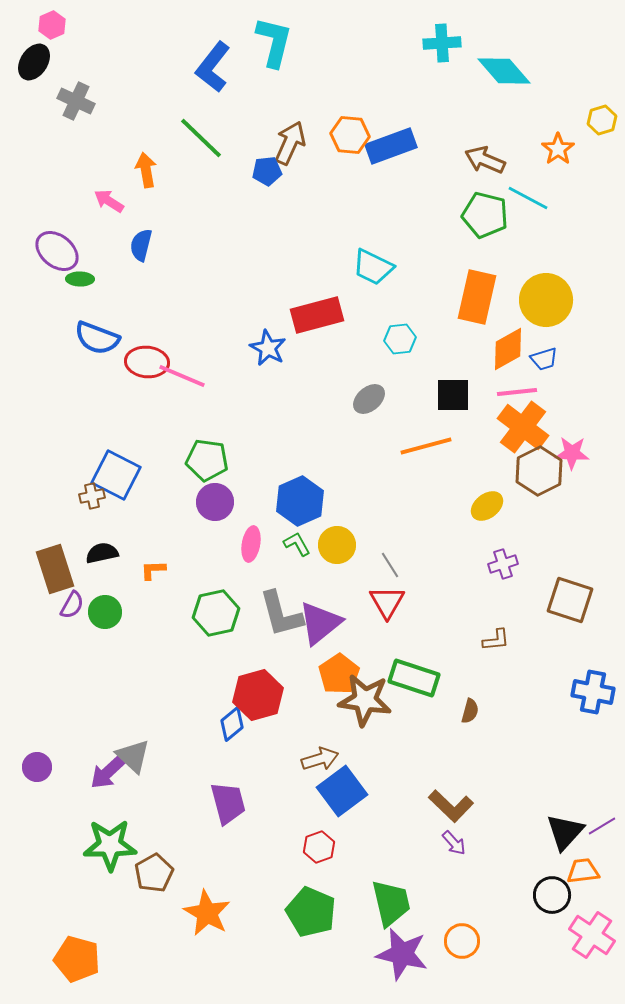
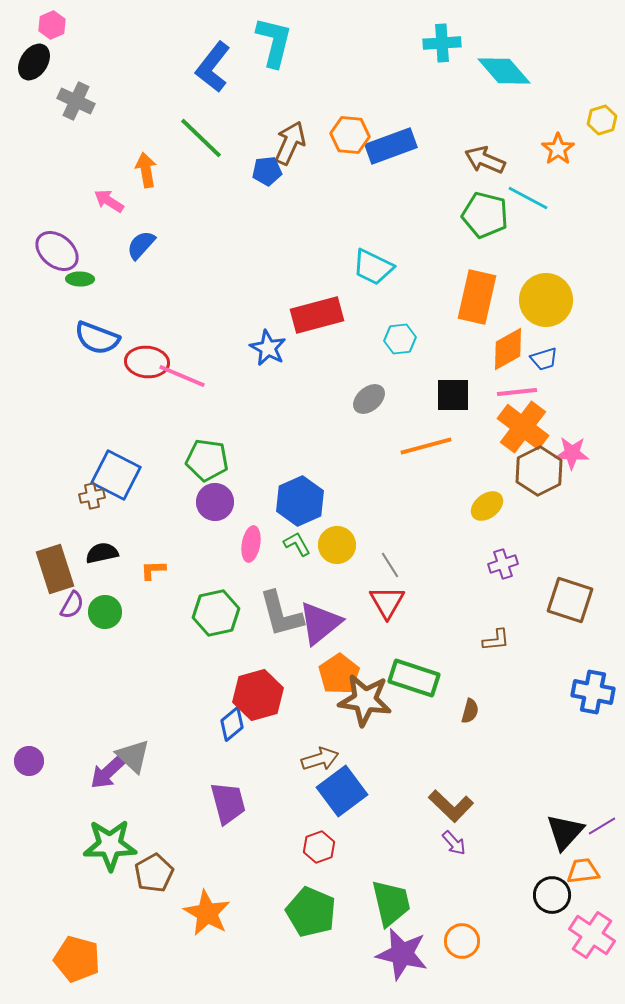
blue semicircle at (141, 245): rotated 28 degrees clockwise
purple circle at (37, 767): moved 8 px left, 6 px up
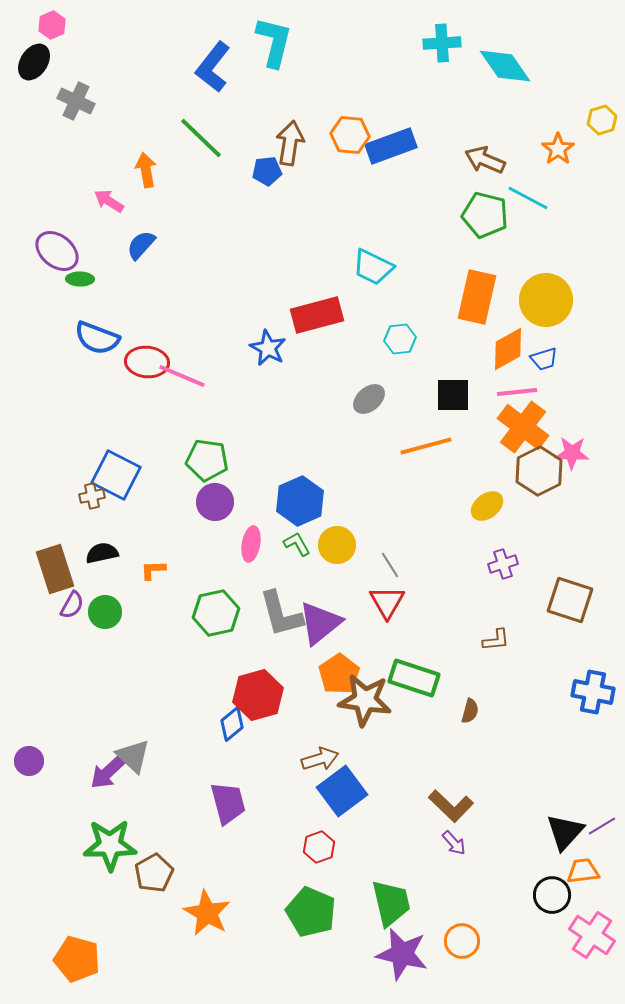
cyan diamond at (504, 71): moved 1 px right, 5 px up; rotated 6 degrees clockwise
brown arrow at (290, 143): rotated 15 degrees counterclockwise
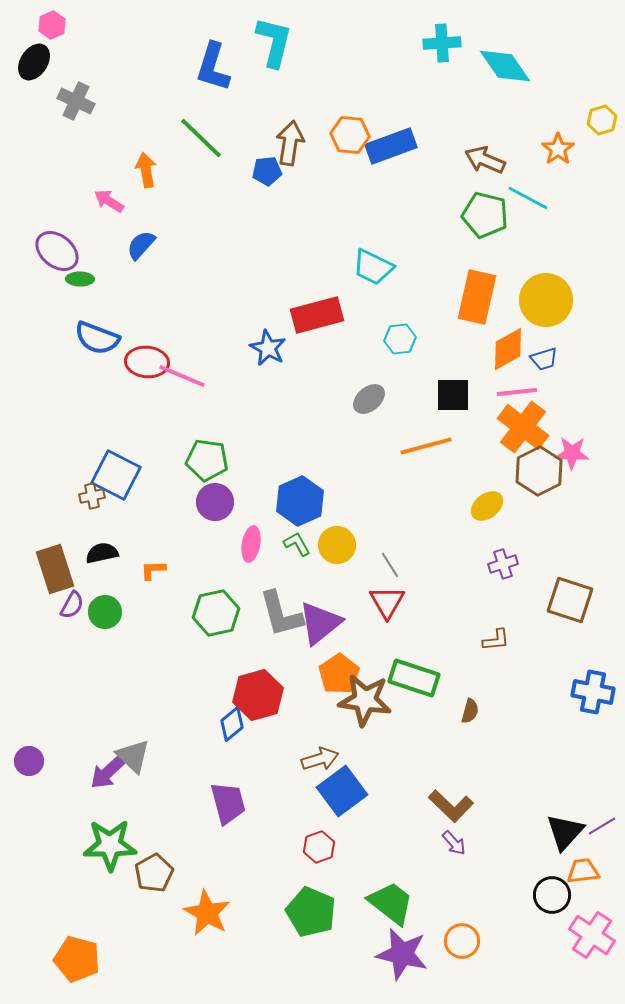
blue L-shape at (213, 67): rotated 21 degrees counterclockwise
green trapezoid at (391, 903): rotated 39 degrees counterclockwise
